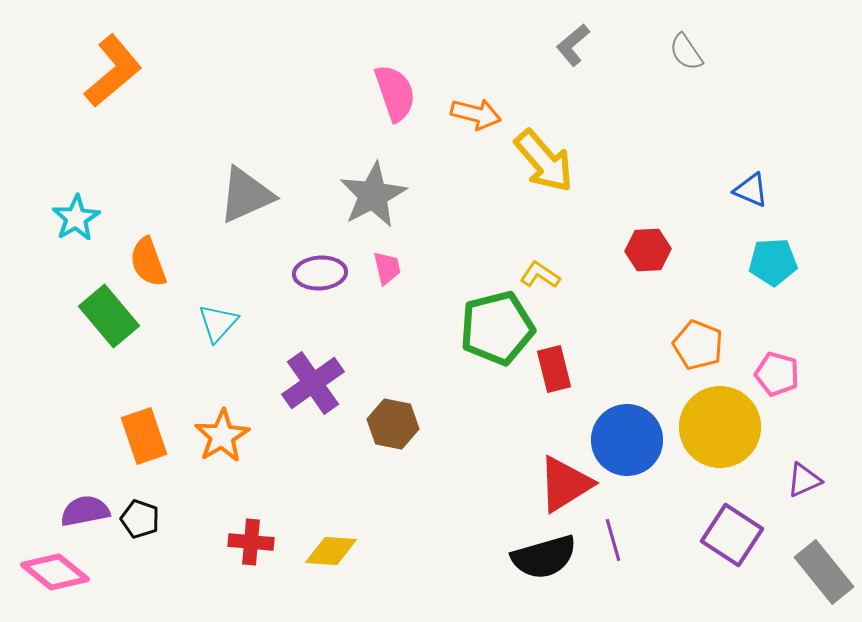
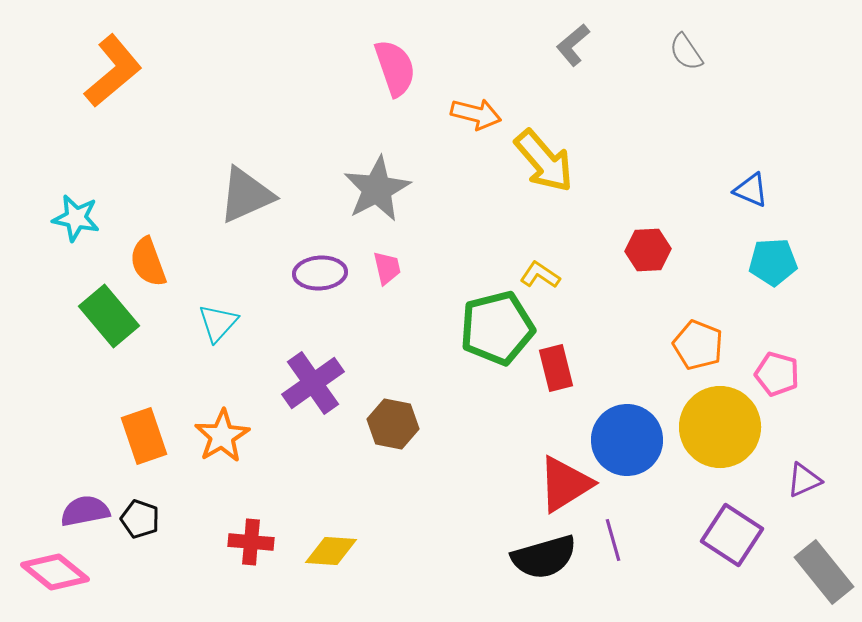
pink semicircle: moved 25 px up
gray star: moved 4 px right, 6 px up
cyan star: rotated 30 degrees counterclockwise
red rectangle: moved 2 px right, 1 px up
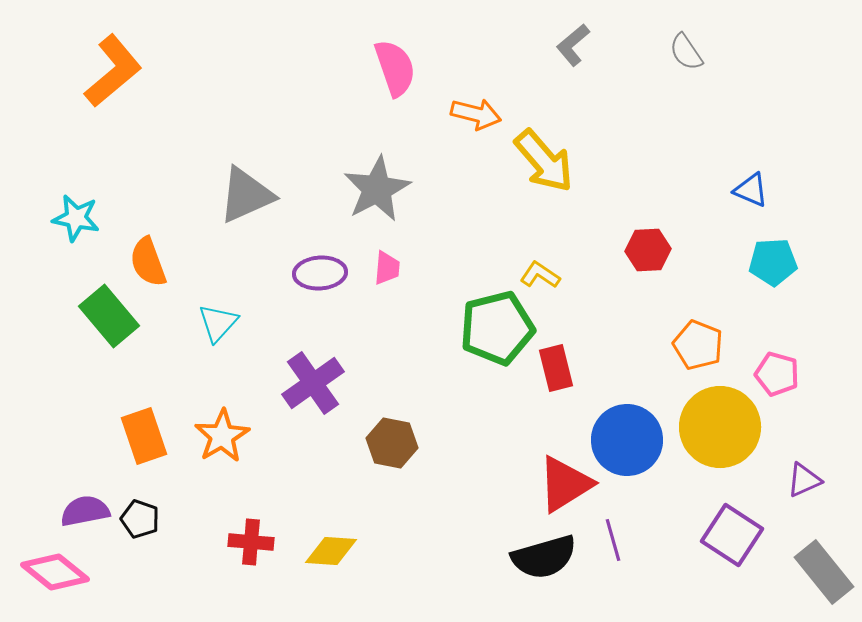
pink trapezoid: rotated 18 degrees clockwise
brown hexagon: moved 1 px left, 19 px down
